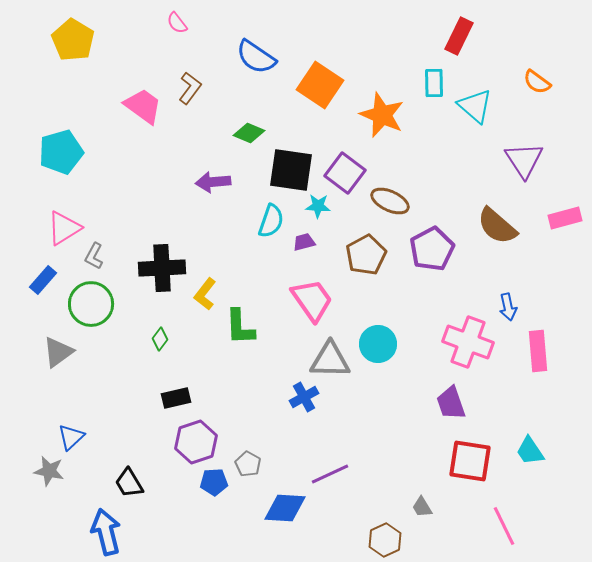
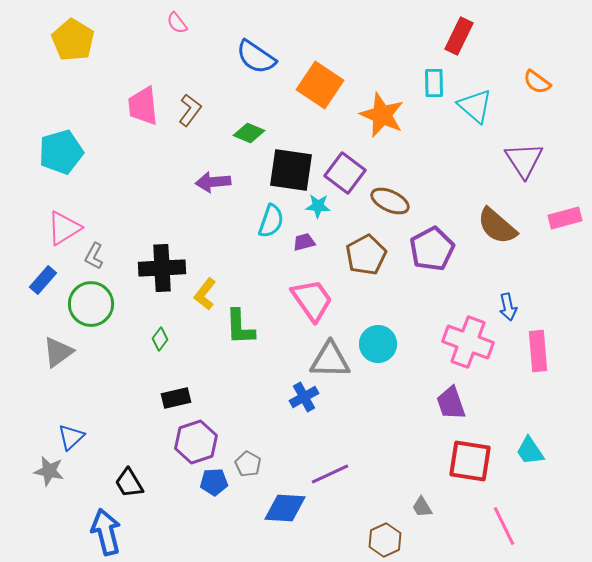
brown L-shape at (190, 88): moved 22 px down
pink trapezoid at (143, 106): rotated 132 degrees counterclockwise
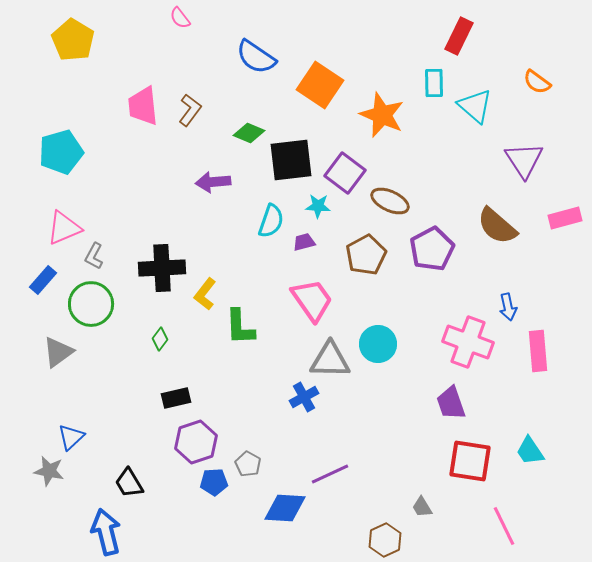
pink semicircle at (177, 23): moved 3 px right, 5 px up
black square at (291, 170): moved 10 px up; rotated 15 degrees counterclockwise
pink triangle at (64, 228): rotated 9 degrees clockwise
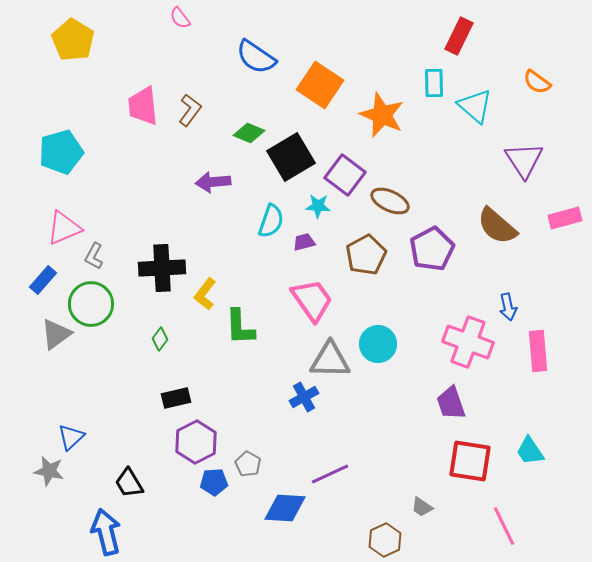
black square at (291, 160): moved 3 px up; rotated 24 degrees counterclockwise
purple square at (345, 173): moved 2 px down
gray triangle at (58, 352): moved 2 px left, 18 px up
purple hexagon at (196, 442): rotated 9 degrees counterclockwise
gray trapezoid at (422, 507): rotated 25 degrees counterclockwise
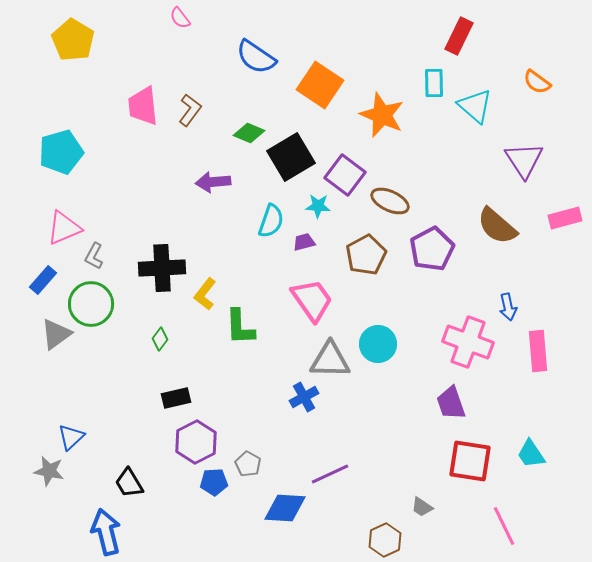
cyan trapezoid at (530, 451): moved 1 px right, 3 px down
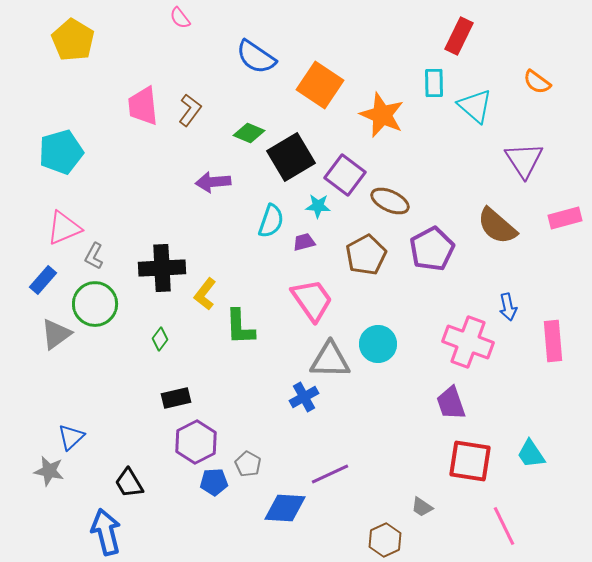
green circle at (91, 304): moved 4 px right
pink rectangle at (538, 351): moved 15 px right, 10 px up
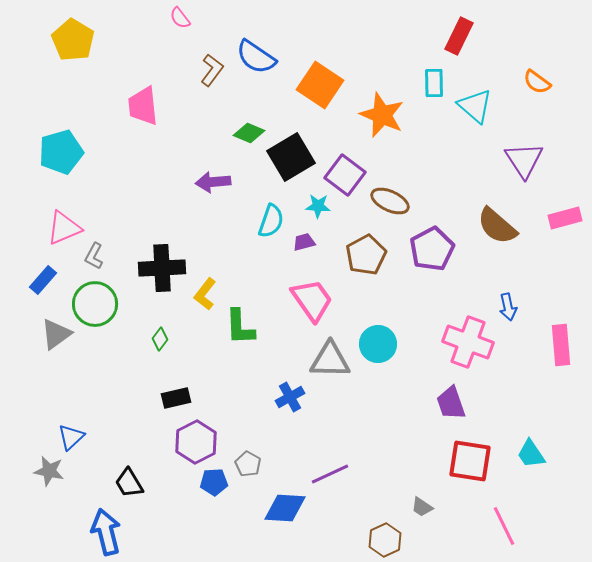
brown L-shape at (190, 110): moved 22 px right, 40 px up
pink rectangle at (553, 341): moved 8 px right, 4 px down
blue cross at (304, 397): moved 14 px left
